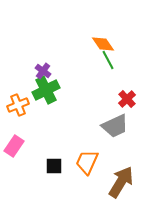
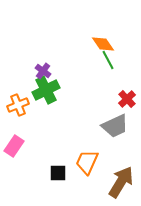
black square: moved 4 px right, 7 px down
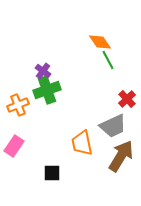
orange diamond: moved 3 px left, 2 px up
green cross: moved 1 px right; rotated 8 degrees clockwise
gray trapezoid: moved 2 px left
orange trapezoid: moved 5 px left, 19 px up; rotated 36 degrees counterclockwise
black square: moved 6 px left
brown arrow: moved 26 px up
